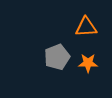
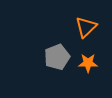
orange triangle: rotated 40 degrees counterclockwise
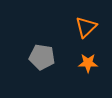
gray pentagon: moved 15 px left; rotated 30 degrees clockwise
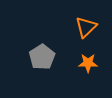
gray pentagon: rotated 30 degrees clockwise
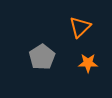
orange triangle: moved 6 px left
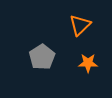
orange triangle: moved 2 px up
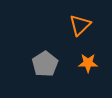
gray pentagon: moved 3 px right, 7 px down
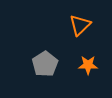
orange star: moved 2 px down
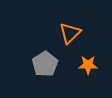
orange triangle: moved 10 px left, 8 px down
